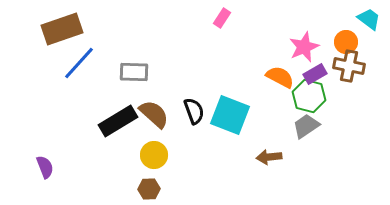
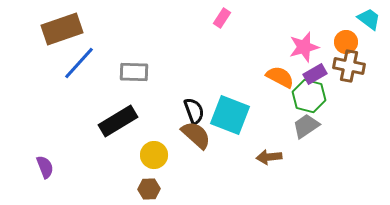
pink star: rotated 8 degrees clockwise
brown semicircle: moved 42 px right, 21 px down
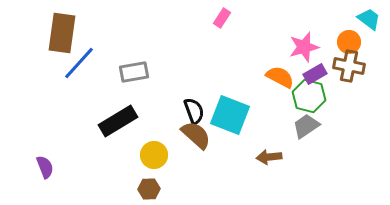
brown rectangle: moved 4 px down; rotated 63 degrees counterclockwise
orange circle: moved 3 px right
gray rectangle: rotated 12 degrees counterclockwise
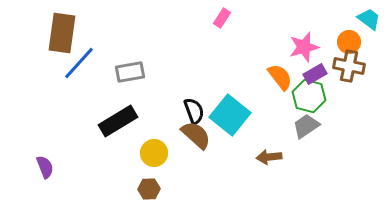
gray rectangle: moved 4 px left
orange semicircle: rotated 24 degrees clockwise
cyan square: rotated 18 degrees clockwise
yellow circle: moved 2 px up
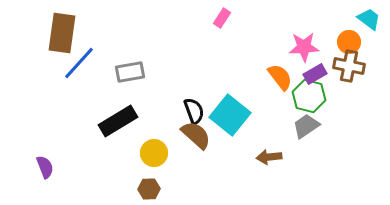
pink star: rotated 12 degrees clockwise
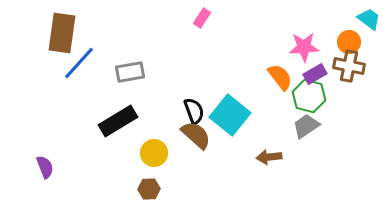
pink rectangle: moved 20 px left
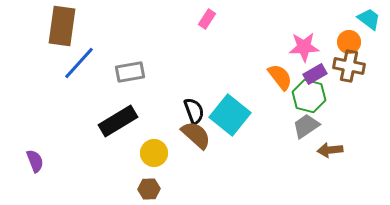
pink rectangle: moved 5 px right, 1 px down
brown rectangle: moved 7 px up
brown arrow: moved 61 px right, 7 px up
purple semicircle: moved 10 px left, 6 px up
